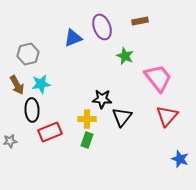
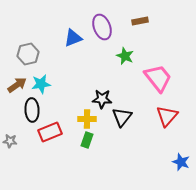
brown arrow: rotated 96 degrees counterclockwise
gray star: rotated 16 degrees clockwise
blue star: moved 1 px right, 3 px down
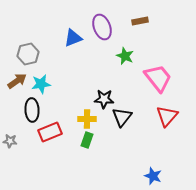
brown arrow: moved 4 px up
black star: moved 2 px right
blue star: moved 28 px left, 14 px down
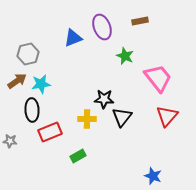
green rectangle: moved 9 px left, 16 px down; rotated 42 degrees clockwise
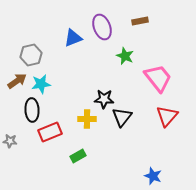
gray hexagon: moved 3 px right, 1 px down
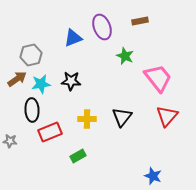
brown arrow: moved 2 px up
black star: moved 33 px left, 18 px up
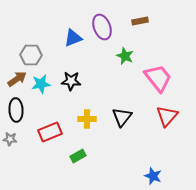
gray hexagon: rotated 15 degrees clockwise
black ellipse: moved 16 px left
gray star: moved 2 px up
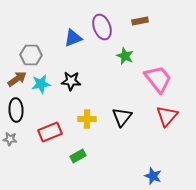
pink trapezoid: moved 1 px down
